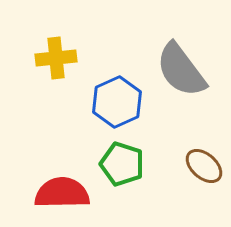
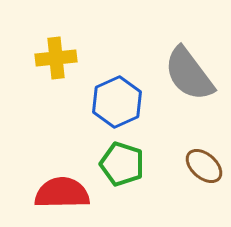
gray semicircle: moved 8 px right, 4 px down
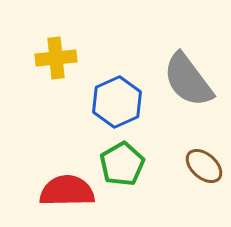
gray semicircle: moved 1 px left, 6 px down
green pentagon: rotated 24 degrees clockwise
red semicircle: moved 5 px right, 2 px up
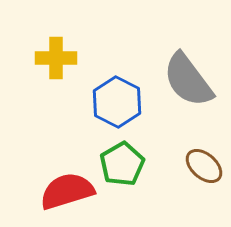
yellow cross: rotated 6 degrees clockwise
blue hexagon: rotated 9 degrees counterclockwise
red semicircle: rotated 16 degrees counterclockwise
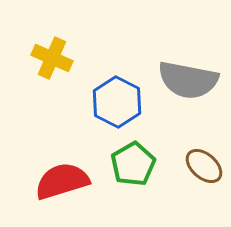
yellow cross: moved 4 px left; rotated 24 degrees clockwise
gray semicircle: rotated 42 degrees counterclockwise
green pentagon: moved 11 px right
red semicircle: moved 5 px left, 10 px up
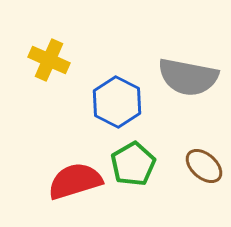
yellow cross: moved 3 px left, 2 px down
gray semicircle: moved 3 px up
red semicircle: moved 13 px right
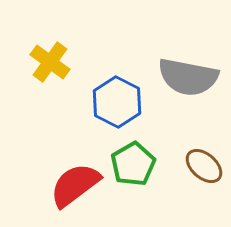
yellow cross: moved 1 px right, 2 px down; rotated 12 degrees clockwise
red semicircle: moved 4 px down; rotated 20 degrees counterclockwise
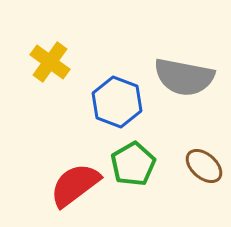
gray semicircle: moved 4 px left
blue hexagon: rotated 6 degrees counterclockwise
